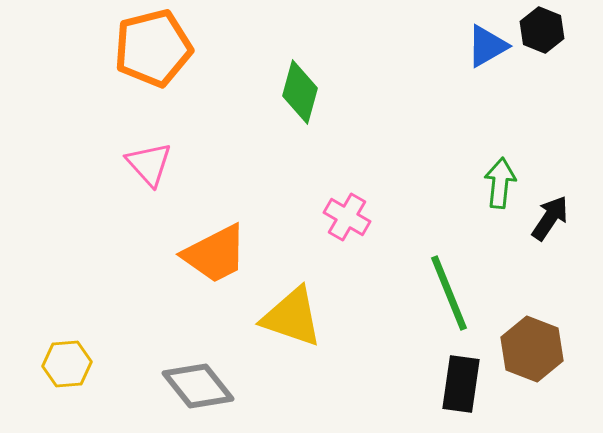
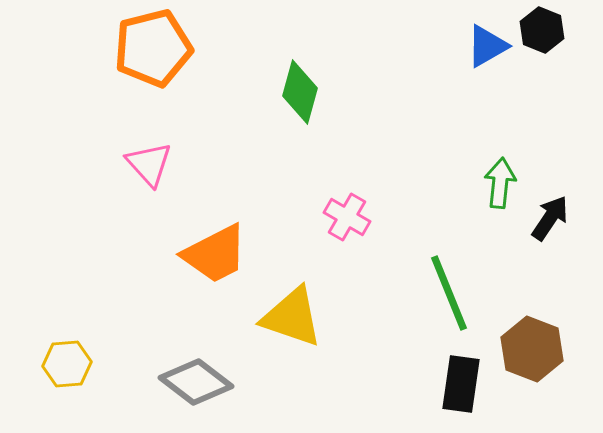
gray diamond: moved 2 px left, 4 px up; rotated 14 degrees counterclockwise
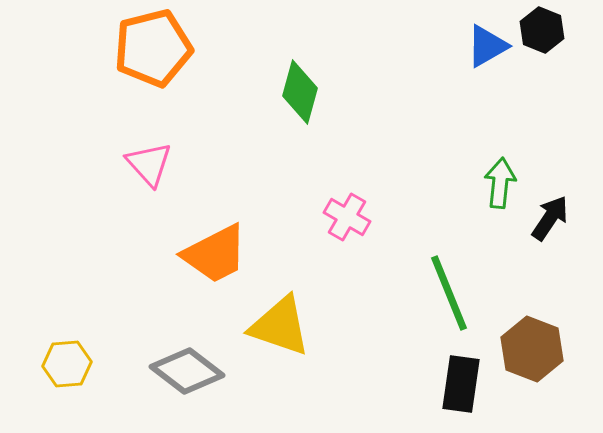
yellow triangle: moved 12 px left, 9 px down
gray diamond: moved 9 px left, 11 px up
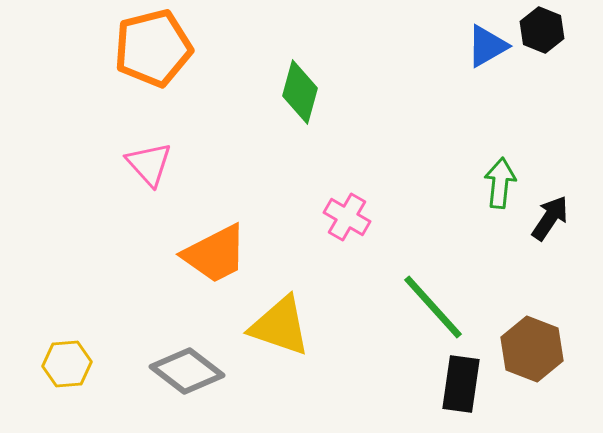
green line: moved 16 px left, 14 px down; rotated 20 degrees counterclockwise
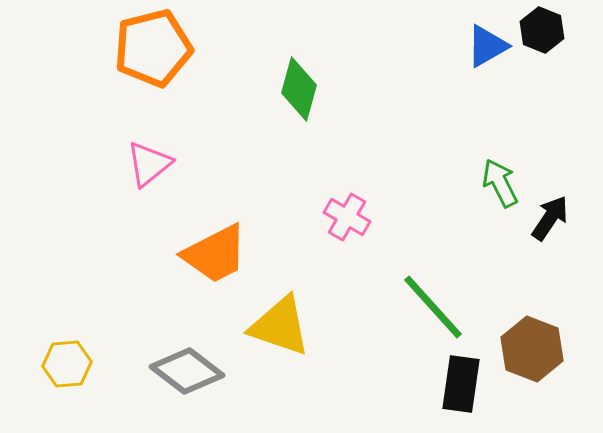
green diamond: moved 1 px left, 3 px up
pink triangle: rotated 33 degrees clockwise
green arrow: rotated 33 degrees counterclockwise
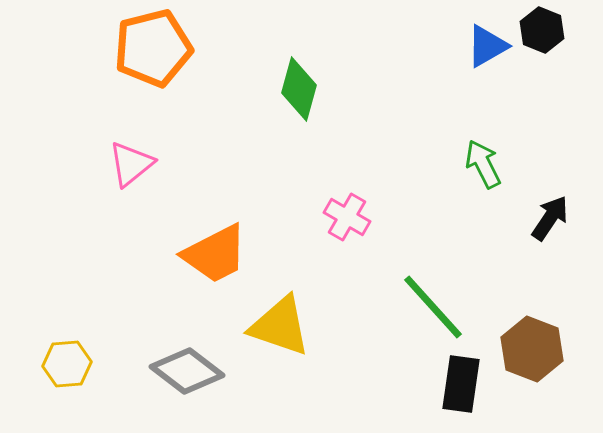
pink triangle: moved 18 px left
green arrow: moved 17 px left, 19 px up
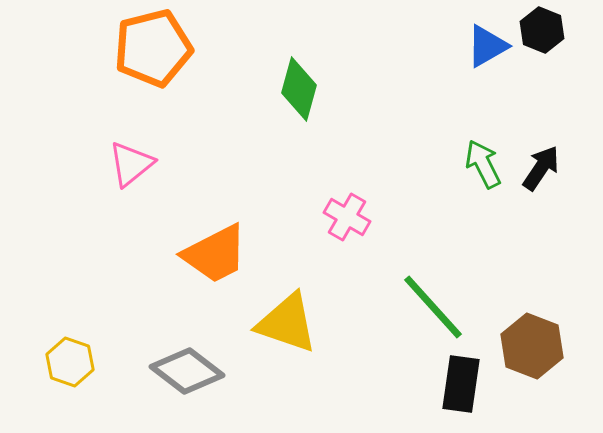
black arrow: moved 9 px left, 50 px up
yellow triangle: moved 7 px right, 3 px up
brown hexagon: moved 3 px up
yellow hexagon: moved 3 px right, 2 px up; rotated 24 degrees clockwise
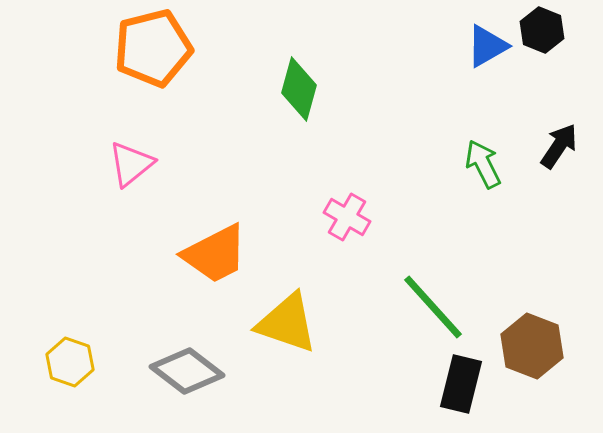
black arrow: moved 18 px right, 22 px up
black rectangle: rotated 6 degrees clockwise
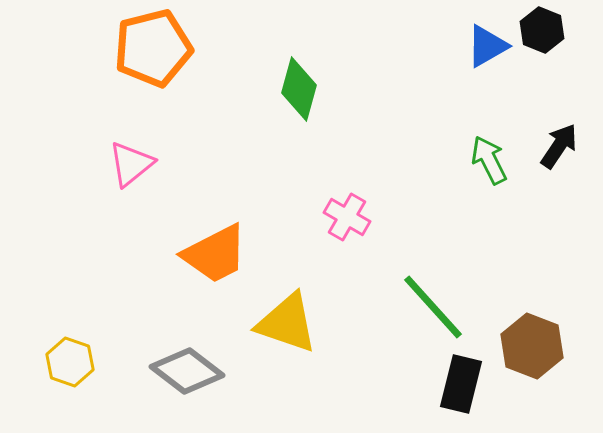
green arrow: moved 6 px right, 4 px up
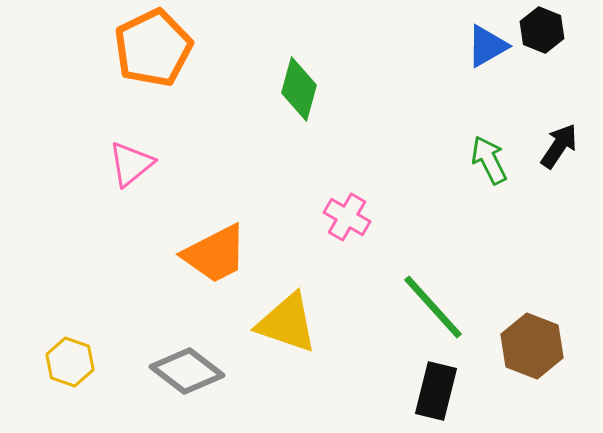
orange pentagon: rotated 12 degrees counterclockwise
black rectangle: moved 25 px left, 7 px down
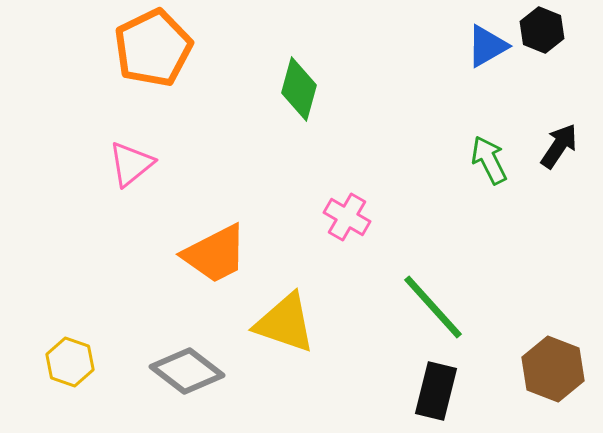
yellow triangle: moved 2 px left
brown hexagon: moved 21 px right, 23 px down
